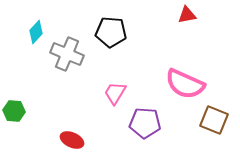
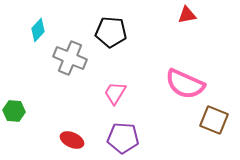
cyan diamond: moved 2 px right, 2 px up
gray cross: moved 3 px right, 4 px down
purple pentagon: moved 22 px left, 15 px down
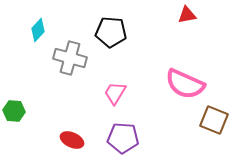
gray cross: rotated 8 degrees counterclockwise
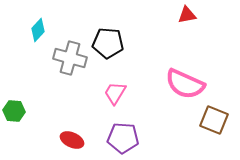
black pentagon: moved 3 px left, 11 px down
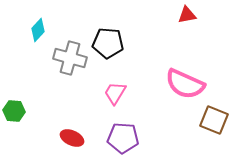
red ellipse: moved 2 px up
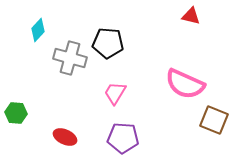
red triangle: moved 4 px right, 1 px down; rotated 24 degrees clockwise
green hexagon: moved 2 px right, 2 px down
red ellipse: moved 7 px left, 1 px up
